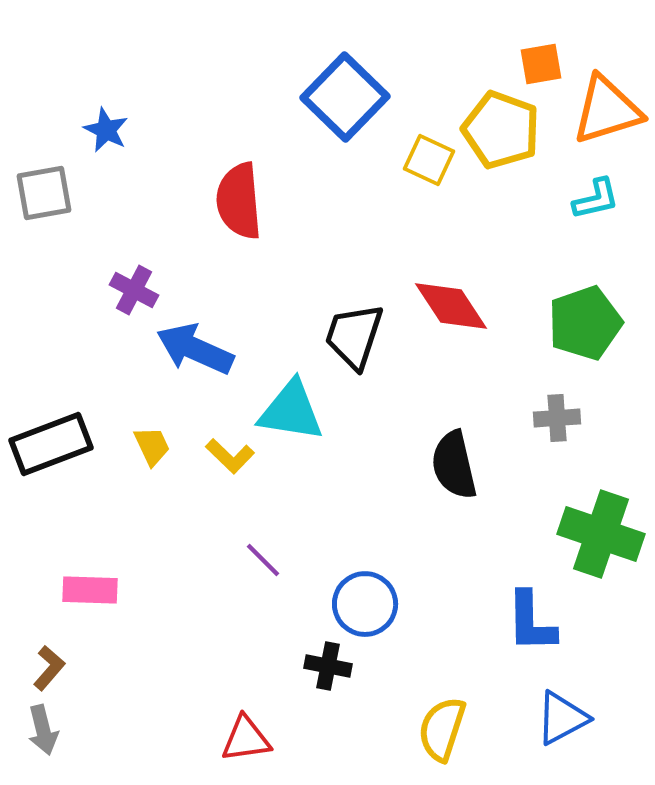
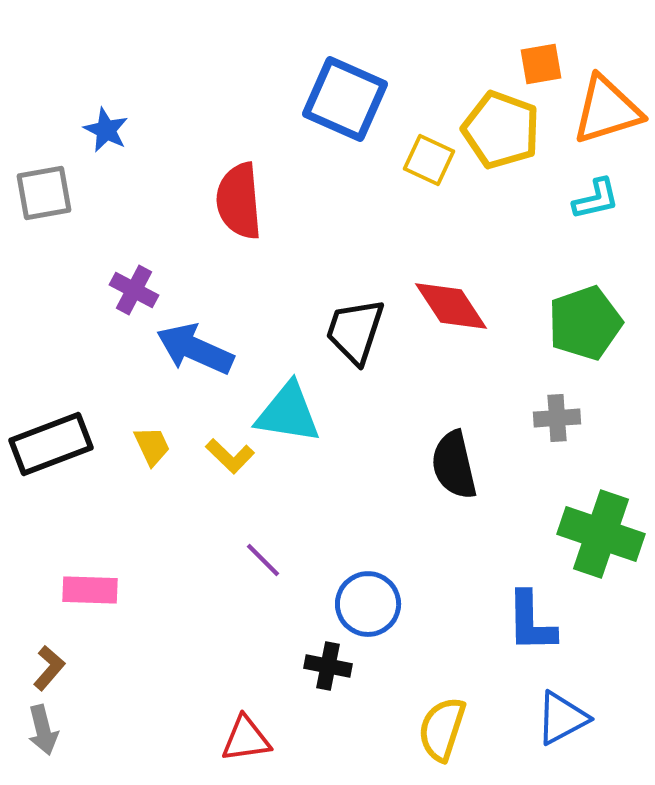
blue square: moved 2 px down; rotated 20 degrees counterclockwise
black trapezoid: moved 1 px right, 5 px up
cyan triangle: moved 3 px left, 2 px down
blue circle: moved 3 px right
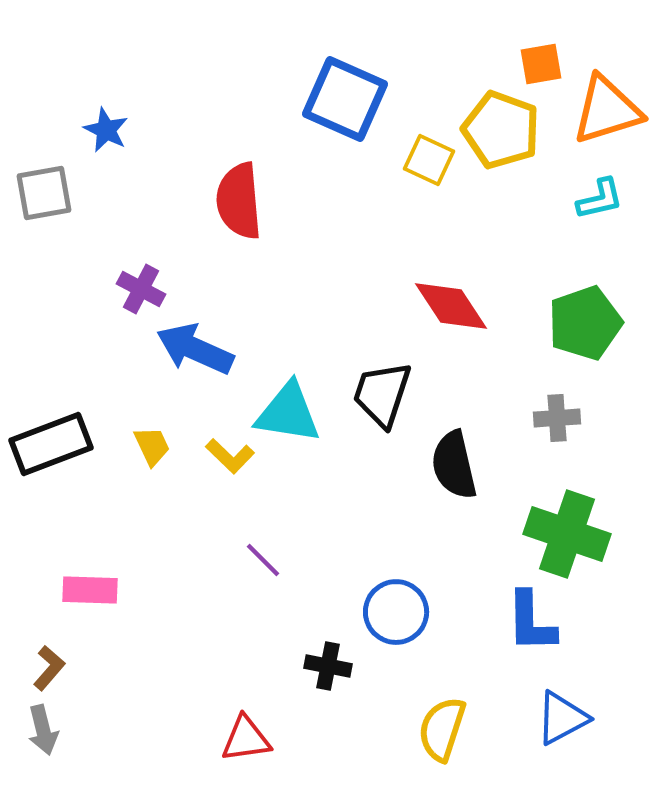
cyan L-shape: moved 4 px right
purple cross: moved 7 px right, 1 px up
black trapezoid: moved 27 px right, 63 px down
green cross: moved 34 px left
blue circle: moved 28 px right, 8 px down
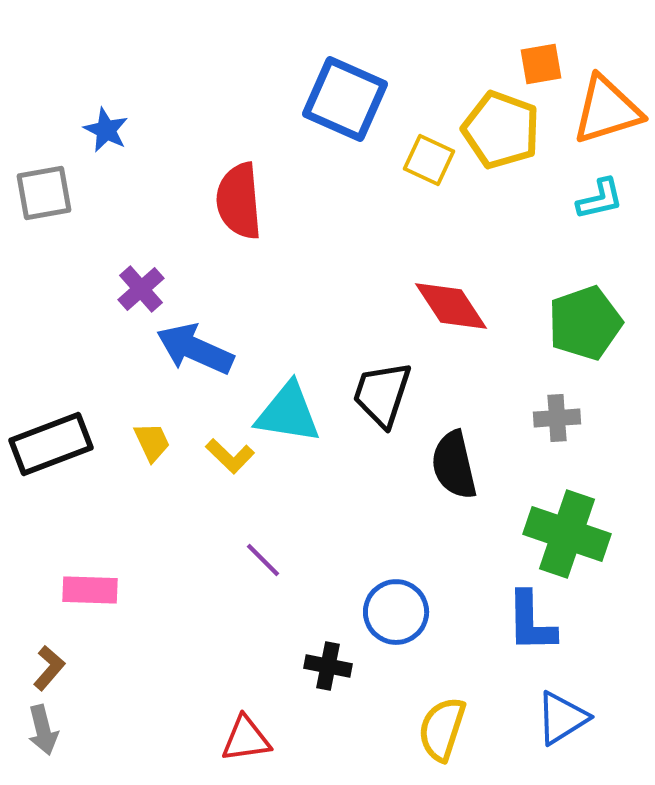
purple cross: rotated 21 degrees clockwise
yellow trapezoid: moved 4 px up
blue triangle: rotated 4 degrees counterclockwise
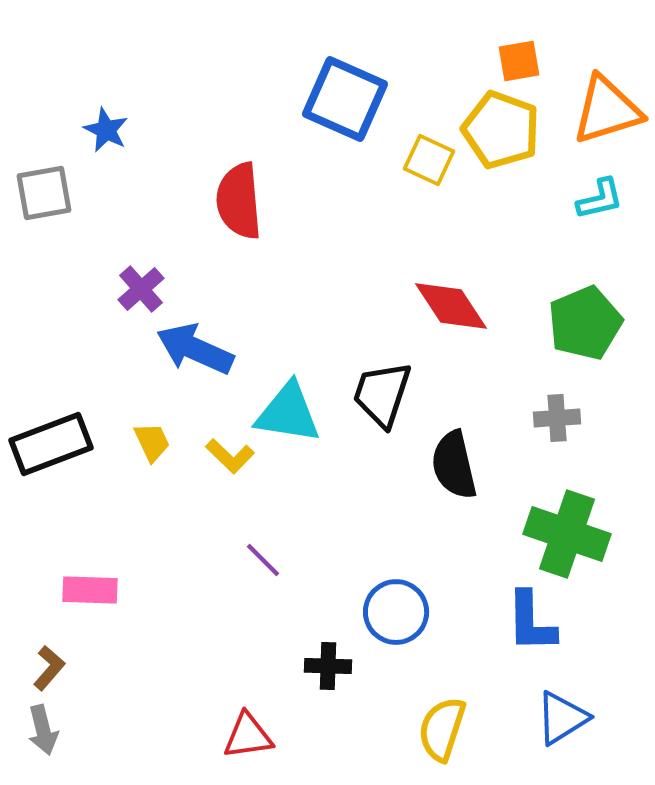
orange square: moved 22 px left, 3 px up
green pentagon: rotated 4 degrees counterclockwise
black cross: rotated 9 degrees counterclockwise
red triangle: moved 2 px right, 3 px up
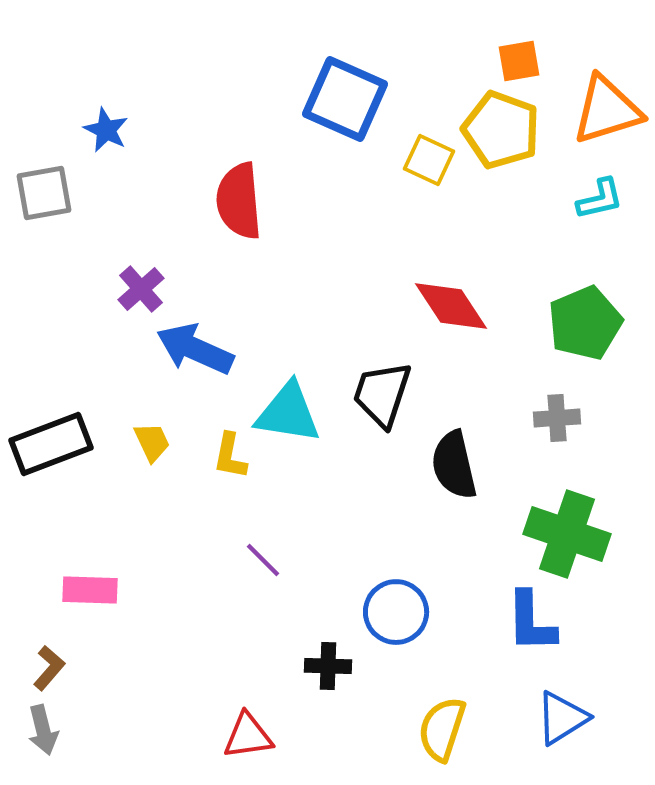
yellow L-shape: rotated 57 degrees clockwise
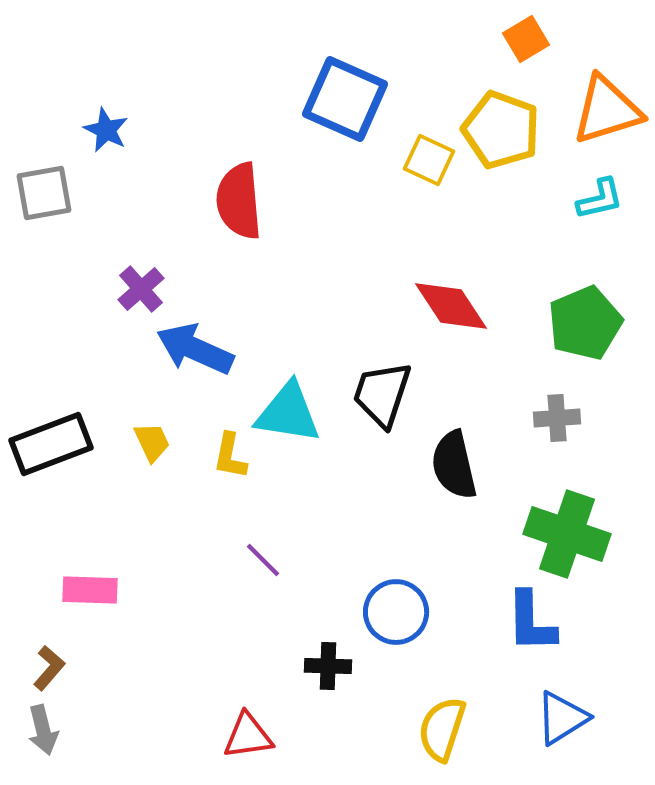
orange square: moved 7 px right, 22 px up; rotated 21 degrees counterclockwise
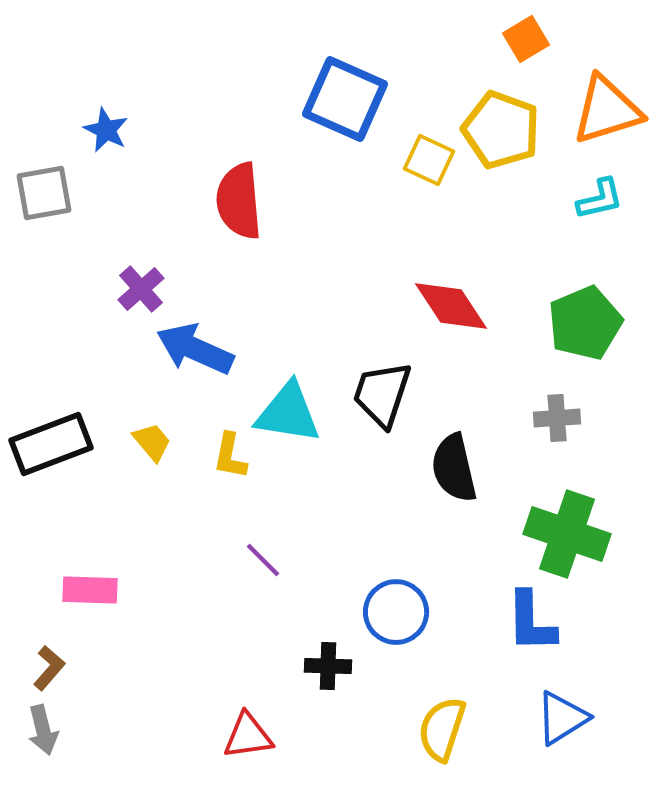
yellow trapezoid: rotated 15 degrees counterclockwise
black semicircle: moved 3 px down
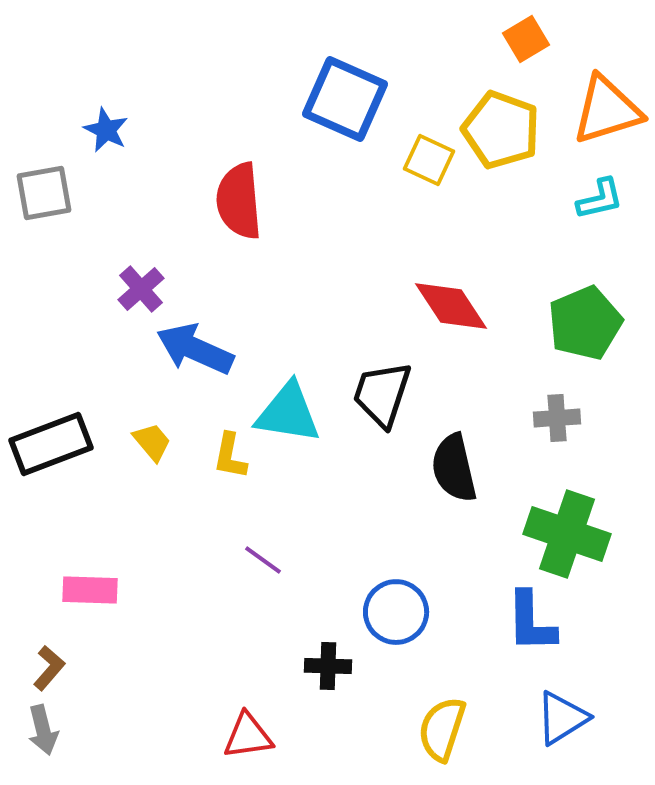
purple line: rotated 9 degrees counterclockwise
